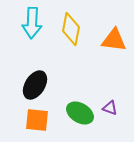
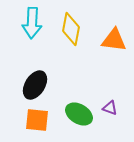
green ellipse: moved 1 px left, 1 px down
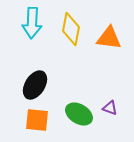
orange triangle: moved 5 px left, 2 px up
